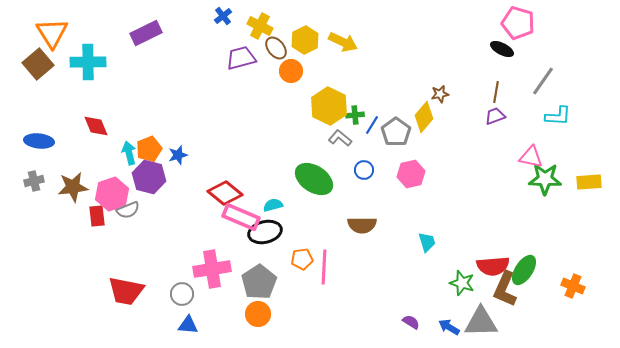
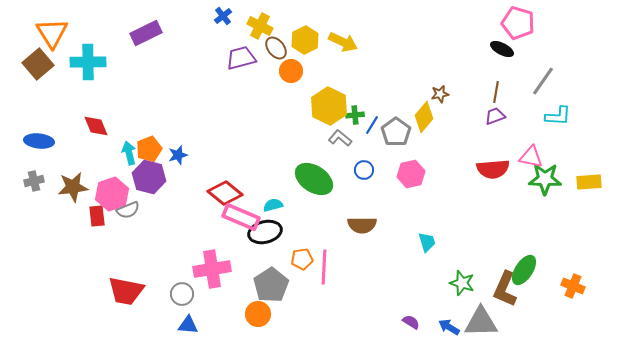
red semicircle at (493, 266): moved 97 px up
gray pentagon at (259, 282): moved 12 px right, 3 px down
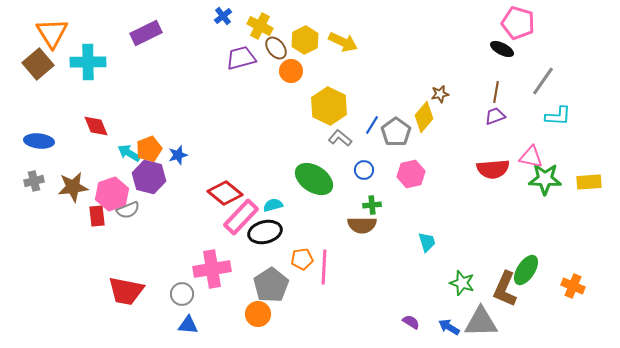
green cross at (355, 115): moved 17 px right, 90 px down
cyan arrow at (129, 153): rotated 45 degrees counterclockwise
pink rectangle at (241, 217): rotated 69 degrees counterclockwise
green ellipse at (524, 270): moved 2 px right
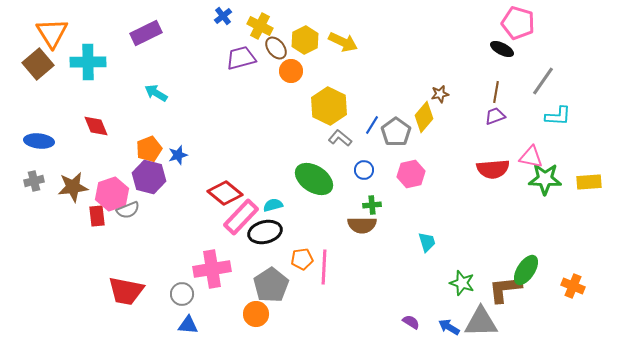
cyan arrow at (129, 153): moved 27 px right, 60 px up
brown L-shape at (505, 289): rotated 60 degrees clockwise
orange circle at (258, 314): moved 2 px left
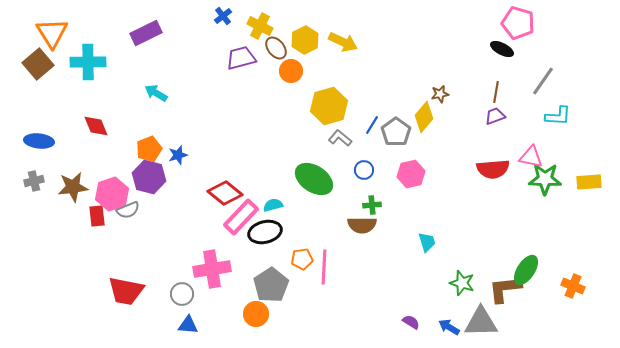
yellow hexagon at (329, 106): rotated 18 degrees clockwise
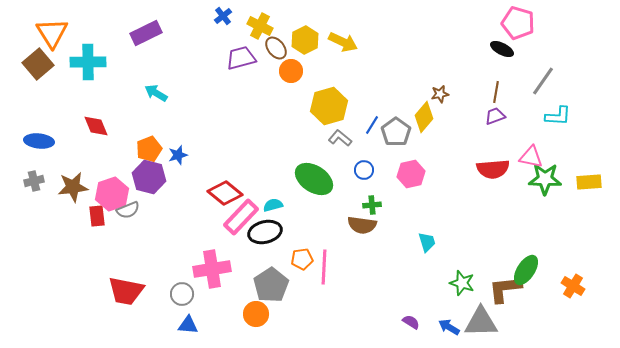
brown semicircle at (362, 225): rotated 8 degrees clockwise
orange cross at (573, 286): rotated 10 degrees clockwise
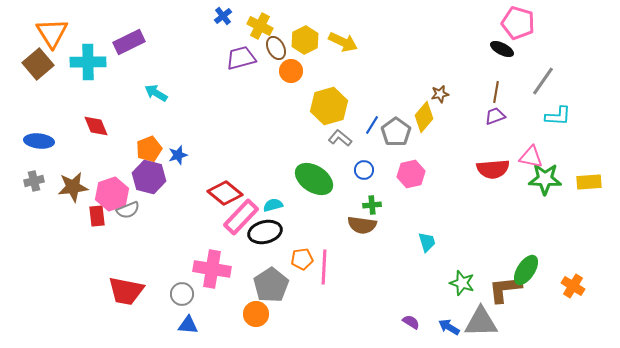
purple rectangle at (146, 33): moved 17 px left, 9 px down
brown ellipse at (276, 48): rotated 10 degrees clockwise
pink cross at (212, 269): rotated 18 degrees clockwise
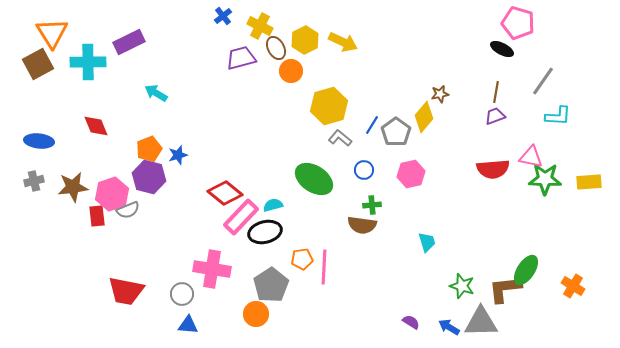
brown square at (38, 64): rotated 12 degrees clockwise
green star at (462, 283): moved 3 px down
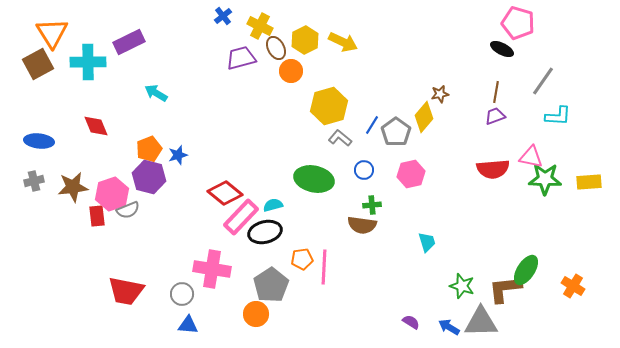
green ellipse at (314, 179): rotated 21 degrees counterclockwise
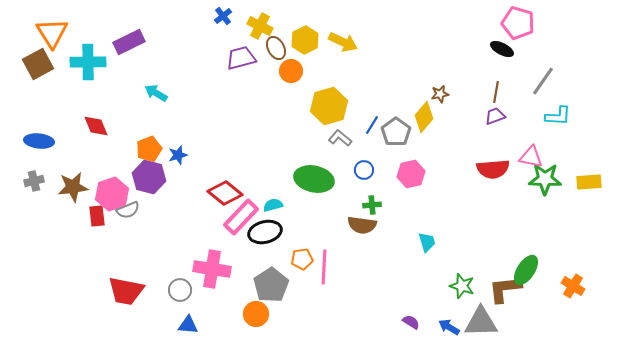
gray circle at (182, 294): moved 2 px left, 4 px up
